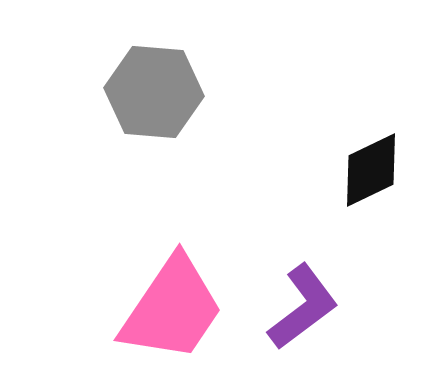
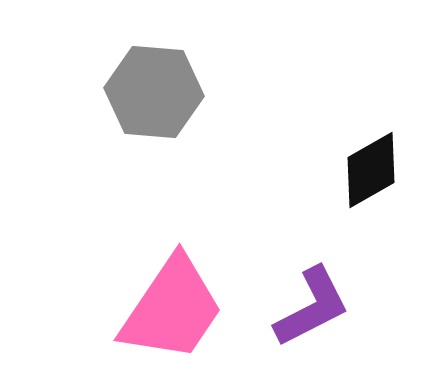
black diamond: rotated 4 degrees counterclockwise
purple L-shape: moved 9 px right; rotated 10 degrees clockwise
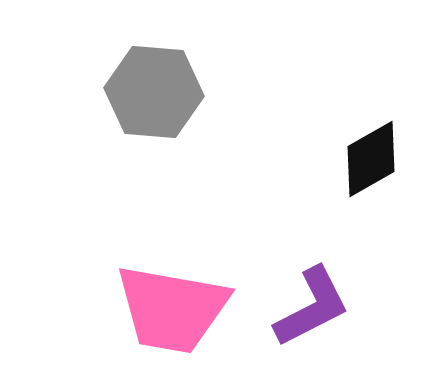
black diamond: moved 11 px up
pink trapezoid: rotated 66 degrees clockwise
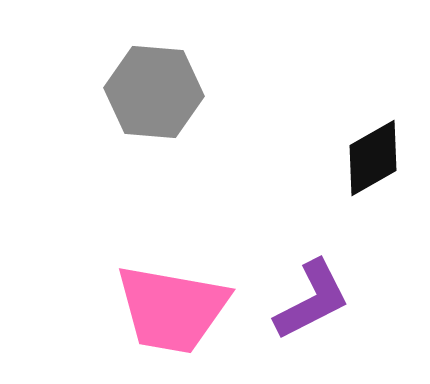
black diamond: moved 2 px right, 1 px up
purple L-shape: moved 7 px up
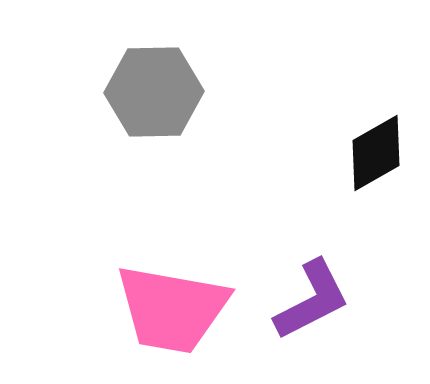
gray hexagon: rotated 6 degrees counterclockwise
black diamond: moved 3 px right, 5 px up
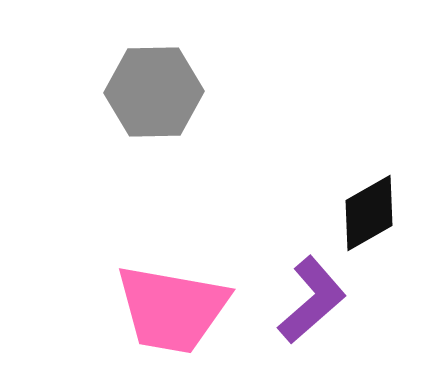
black diamond: moved 7 px left, 60 px down
purple L-shape: rotated 14 degrees counterclockwise
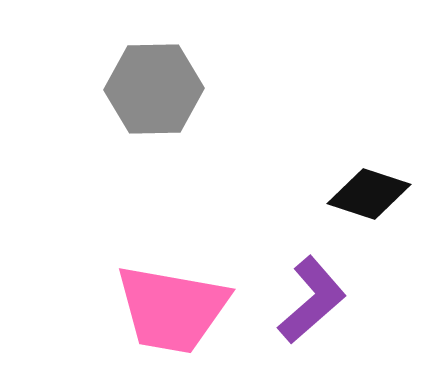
gray hexagon: moved 3 px up
black diamond: moved 19 px up; rotated 48 degrees clockwise
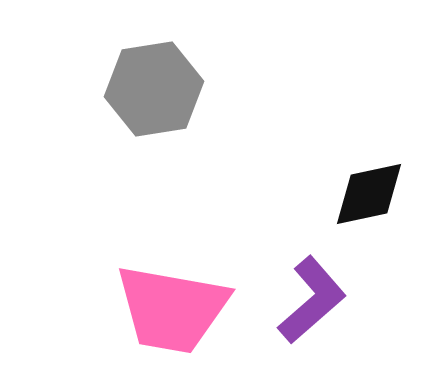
gray hexagon: rotated 8 degrees counterclockwise
black diamond: rotated 30 degrees counterclockwise
